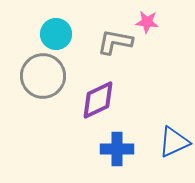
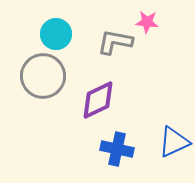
blue cross: rotated 12 degrees clockwise
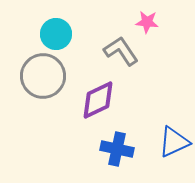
gray L-shape: moved 6 px right, 9 px down; rotated 45 degrees clockwise
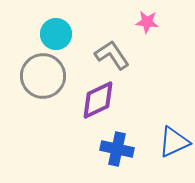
gray L-shape: moved 9 px left, 4 px down
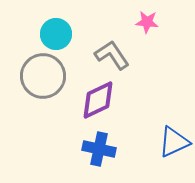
blue cross: moved 18 px left
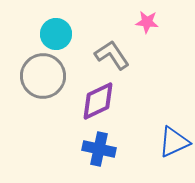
purple diamond: moved 1 px down
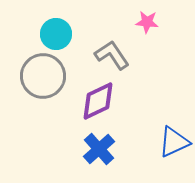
blue cross: rotated 36 degrees clockwise
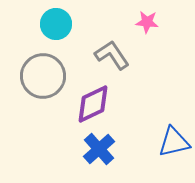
cyan circle: moved 10 px up
purple diamond: moved 5 px left, 3 px down
blue triangle: rotated 12 degrees clockwise
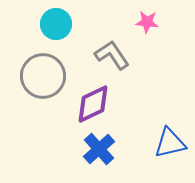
blue triangle: moved 4 px left, 1 px down
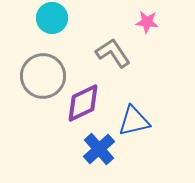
cyan circle: moved 4 px left, 6 px up
gray L-shape: moved 1 px right, 2 px up
purple diamond: moved 10 px left, 1 px up
blue triangle: moved 36 px left, 22 px up
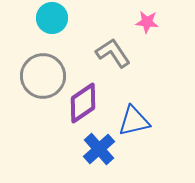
purple diamond: rotated 9 degrees counterclockwise
